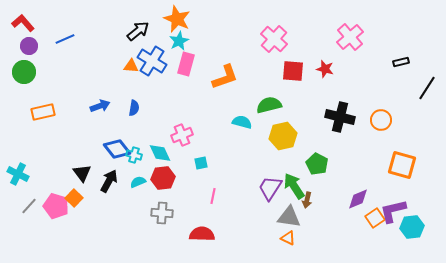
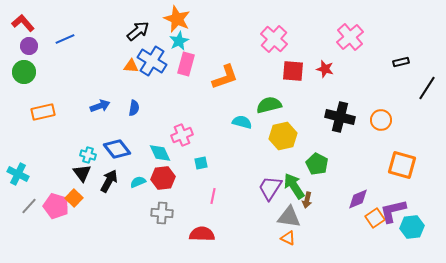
cyan cross at (134, 155): moved 46 px left
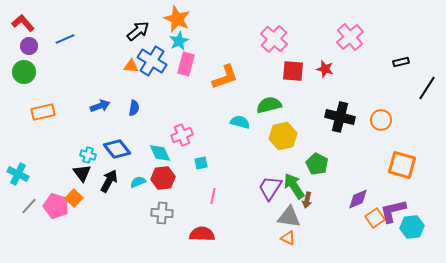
cyan semicircle at (242, 122): moved 2 px left
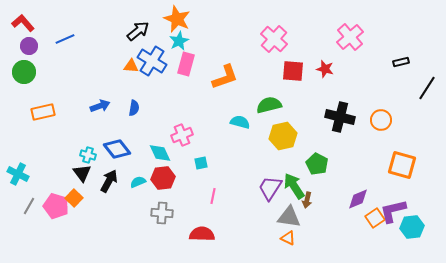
gray line at (29, 206): rotated 12 degrees counterclockwise
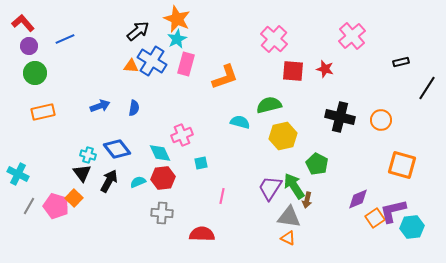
pink cross at (350, 37): moved 2 px right, 1 px up
cyan star at (179, 41): moved 2 px left, 2 px up
green circle at (24, 72): moved 11 px right, 1 px down
pink line at (213, 196): moved 9 px right
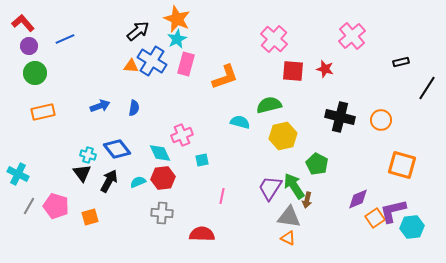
cyan square at (201, 163): moved 1 px right, 3 px up
orange square at (74, 198): moved 16 px right, 19 px down; rotated 30 degrees clockwise
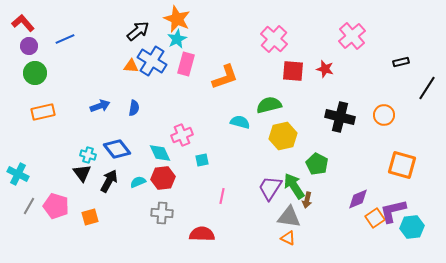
orange circle at (381, 120): moved 3 px right, 5 px up
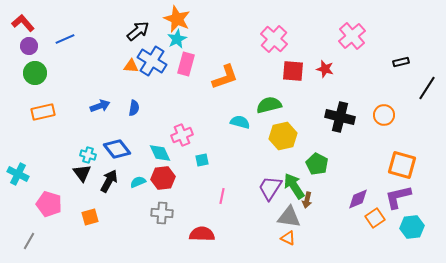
gray line at (29, 206): moved 35 px down
pink pentagon at (56, 206): moved 7 px left, 2 px up
purple L-shape at (393, 211): moved 5 px right, 14 px up
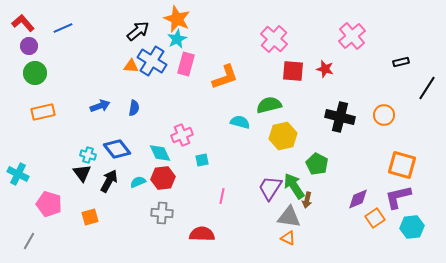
blue line at (65, 39): moved 2 px left, 11 px up
